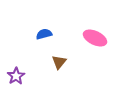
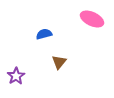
pink ellipse: moved 3 px left, 19 px up
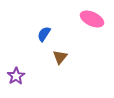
blue semicircle: rotated 42 degrees counterclockwise
brown triangle: moved 1 px right, 5 px up
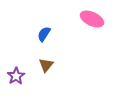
brown triangle: moved 14 px left, 8 px down
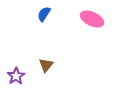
blue semicircle: moved 20 px up
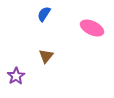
pink ellipse: moved 9 px down
brown triangle: moved 9 px up
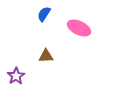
pink ellipse: moved 13 px left
brown triangle: rotated 49 degrees clockwise
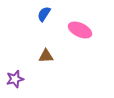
pink ellipse: moved 1 px right, 2 px down
purple star: moved 1 px left, 3 px down; rotated 18 degrees clockwise
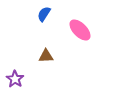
pink ellipse: rotated 20 degrees clockwise
purple star: rotated 24 degrees counterclockwise
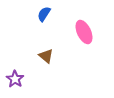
pink ellipse: moved 4 px right, 2 px down; rotated 20 degrees clockwise
brown triangle: rotated 42 degrees clockwise
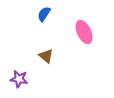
purple star: moved 4 px right; rotated 24 degrees counterclockwise
